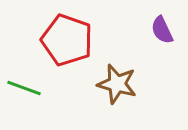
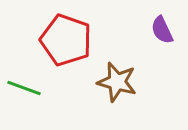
red pentagon: moved 1 px left
brown star: moved 2 px up
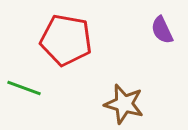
red pentagon: rotated 9 degrees counterclockwise
brown star: moved 7 px right, 22 px down
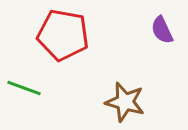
red pentagon: moved 3 px left, 5 px up
brown star: moved 1 px right, 2 px up
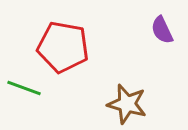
red pentagon: moved 12 px down
brown star: moved 2 px right, 2 px down
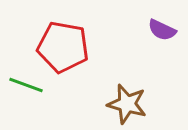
purple semicircle: rotated 40 degrees counterclockwise
green line: moved 2 px right, 3 px up
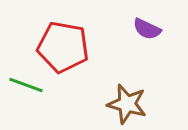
purple semicircle: moved 15 px left, 1 px up
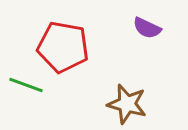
purple semicircle: moved 1 px up
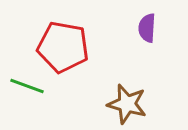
purple semicircle: rotated 68 degrees clockwise
green line: moved 1 px right, 1 px down
